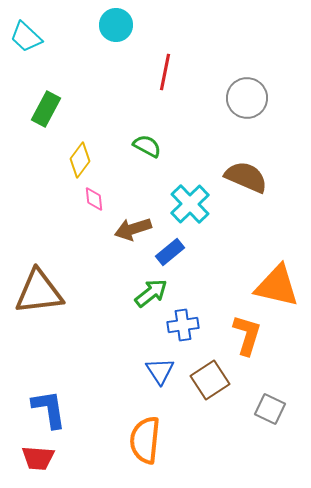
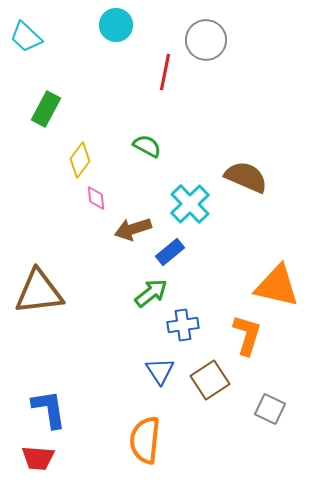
gray circle: moved 41 px left, 58 px up
pink diamond: moved 2 px right, 1 px up
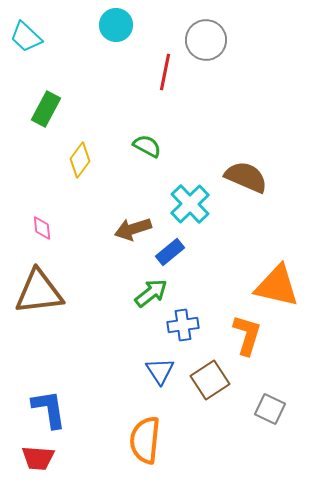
pink diamond: moved 54 px left, 30 px down
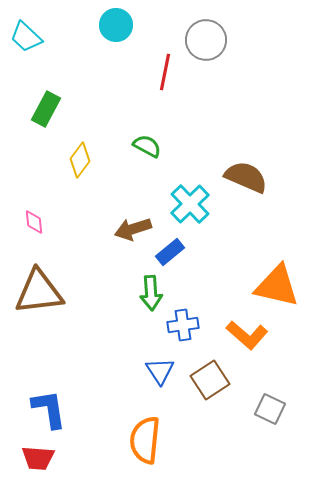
pink diamond: moved 8 px left, 6 px up
green arrow: rotated 124 degrees clockwise
orange L-shape: rotated 114 degrees clockwise
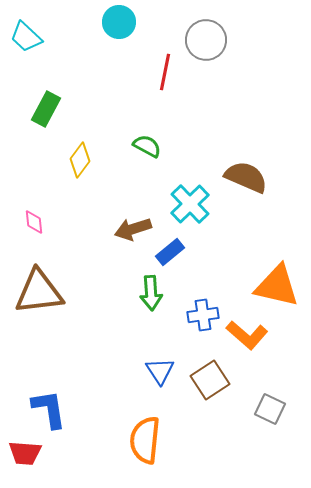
cyan circle: moved 3 px right, 3 px up
blue cross: moved 20 px right, 10 px up
red trapezoid: moved 13 px left, 5 px up
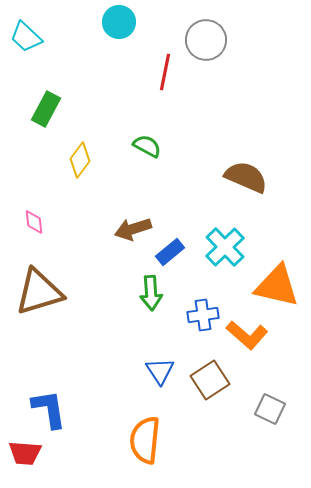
cyan cross: moved 35 px right, 43 px down
brown triangle: rotated 10 degrees counterclockwise
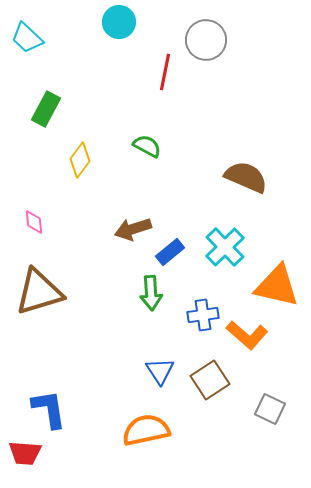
cyan trapezoid: moved 1 px right, 1 px down
orange semicircle: moved 1 px right, 10 px up; rotated 72 degrees clockwise
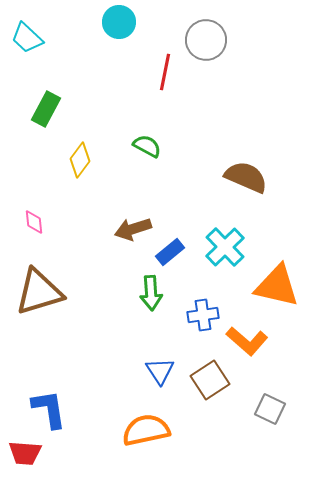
orange L-shape: moved 6 px down
